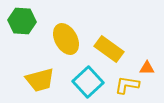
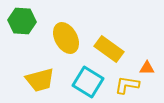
yellow ellipse: moved 1 px up
cyan square: rotated 16 degrees counterclockwise
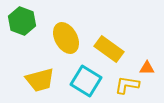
green hexagon: rotated 16 degrees clockwise
cyan square: moved 2 px left, 1 px up
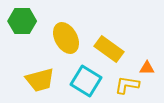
green hexagon: rotated 20 degrees counterclockwise
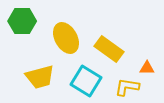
yellow trapezoid: moved 3 px up
yellow L-shape: moved 2 px down
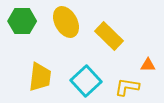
yellow ellipse: moved 16 px up
yellow rectangle: moved 13 px up; rotated 8 degrees clockwise
orange triangle: moved 1 px right, 3 px up
yellow trapezoid: rotated 68 degrees counterclockwise
cyan square: rotated 16 degrees clockwise
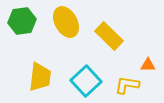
green hexagon: rotated 8 degrees counterclockwise
yellow L-shape: moved 2 px up
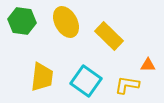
green hexagon: rotated 16 degrees clockwise
yellow trapezoid: moved 2 px right
cyan square: rotated 12 degrees counterclockwise
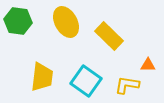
green hexagon: moved 4 px left
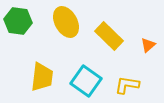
orange triangle: moved 20 px up; rotated 42 degrees counterclockwise
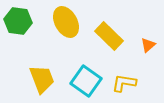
yellow trapezoid: moved 2 px down; rotated 28 degrees counterclockwise
yellow L-shape: moved 3 px left, 2 px up
